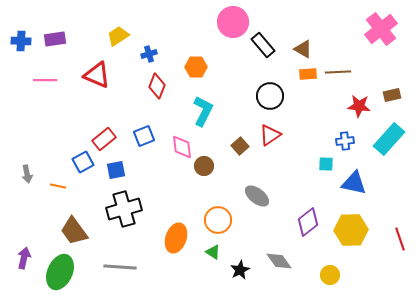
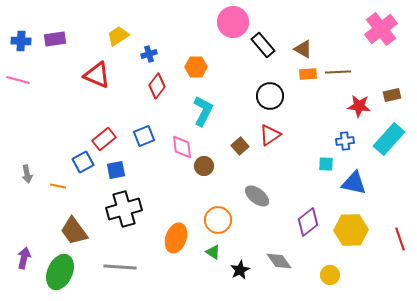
pink line at (45, 80): moved 27 px left; rotated 15 degrees clockwise
red diamond at (157, 86): rotated 15 degrees clockwise
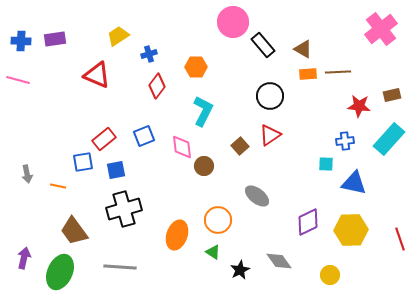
blue square at (83, 162): rotated 20 degrees clockwise
purple diamond at (308, 222): rotated 12 degrees clockwise
orange ellipse at (176, 238): moved 1 px right, 3 px up
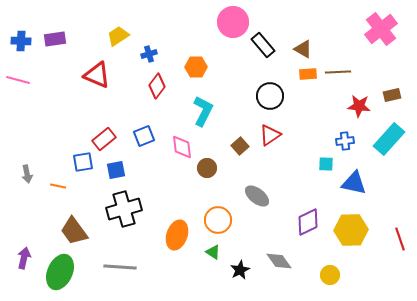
brown circle at (204, 166): moved 3 px right, 2 px down
